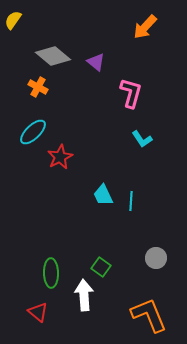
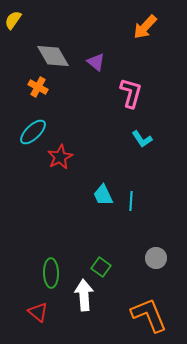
gray diamond: rotated 20 degrees clockwise
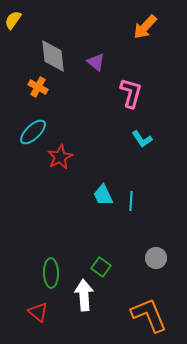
gray diamond: rotated 24 degrees clockwise
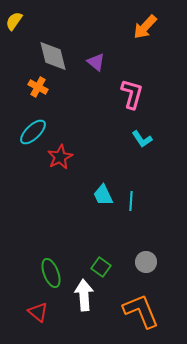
yellow semicircle: moved 1 px right, 1 px down
gray diamond: rotated 8 degrees counterclockwise
pink L-shape: moved 1 px right, 1 px down
gray circle: moved 10 px left, 4 px down
green ellipse: rotated 20 degrees counterclockwise
orange L-shape: moved 8 px left, 4 px up
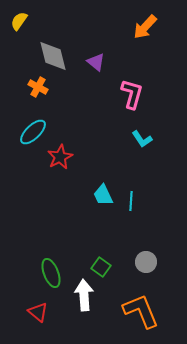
yellow semicircle: moved 5 px right
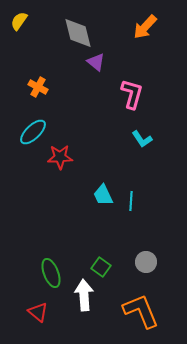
gray diamond: moved 25 px right, 23 px up
red star: rotated 25 degrees clockwise
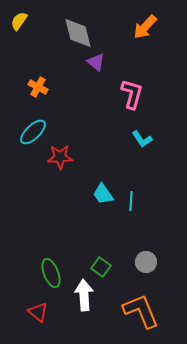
cyan trapezoid: moved 1 px up; rotated 10 degrees counterclockwise
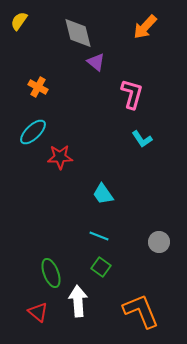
cyan line: moved 32 px left, 35 px down; rotated 72 degrees counterclockwise
gray circle: moved 13 px right, 20 px up
white arrow: moved 6 px left, 6 px down
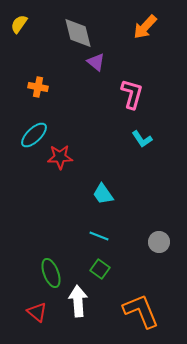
yellow semicircle: moved 3 px down
orange cross: rotated 18 degrees counterclockwise
cyan ellipse: moved 1 px right, 3 px down
green square: moved 1 px left, 2 px down
red triangle: moved 1 px left
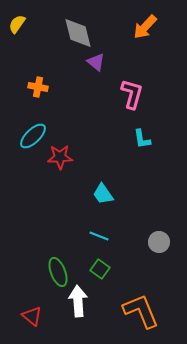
yellow semicircle: moved 2 px left
cyan ellipse: moved 1 px left, 1 px down
cyan L-shape: rotated 25 degrees clockwise
green ellipse: moved 7 px right, 1 px up
red triangle: moved 5 px left, 4 px down
